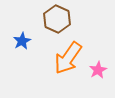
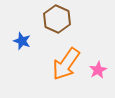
blue star: rotated 24 degrees counterclockwise
orange arrow: moved 2 px left, 6 px down
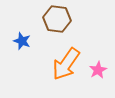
brown hexagon: rotated 16 degrees counterclockwise
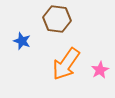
pink star: moved 2 px right
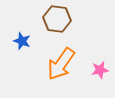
orange arrow: moved 5 px left
pink star: rotated 18 degrees clockwise
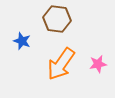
pink star: moved 2 px left, 6 px up
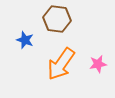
blue star: moved 3 px right, 1 px up
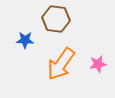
brown hexagon: moved 1 px left
blue star: rotated 18 degrees counterclockwise
